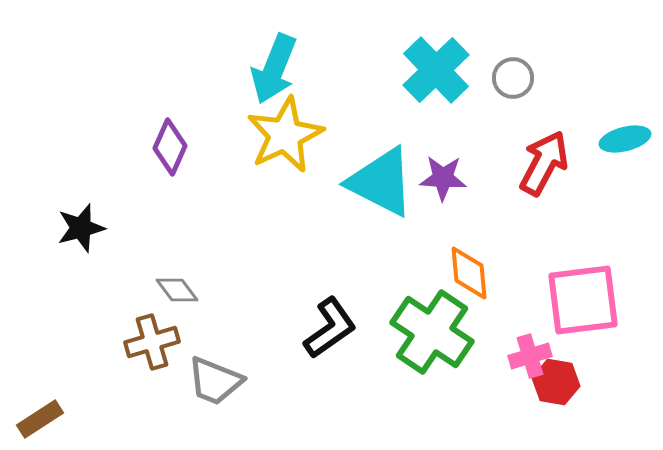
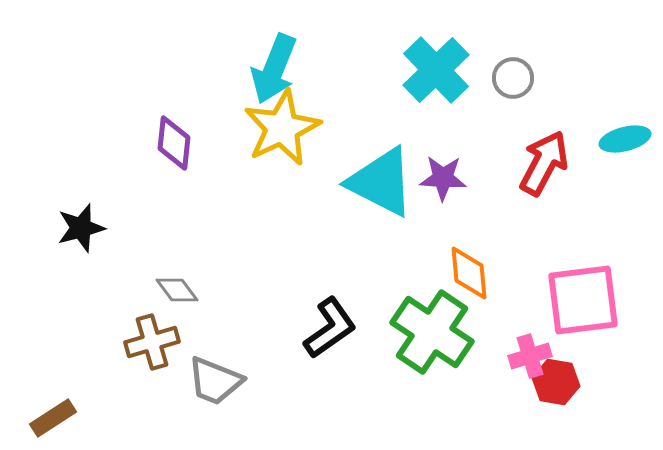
yellow star: moved 3 px left, 7 px up
purple diamond: moved 4 px right, 4 px up; rotated 18 degrees counterclockwise
brown rectangle: moved 13 px right, 1 px up
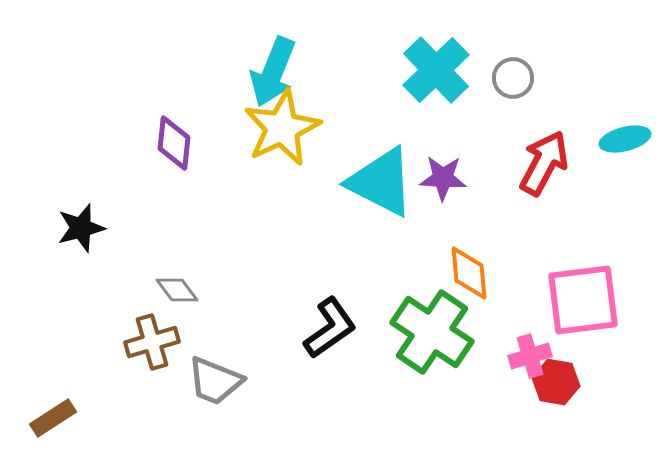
cyan arrow: moved 1 px left, 3 px down
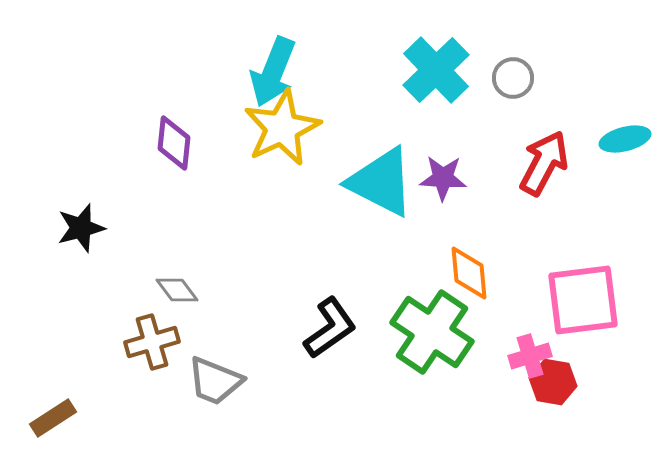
red hexagon: moved 3 px left
